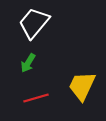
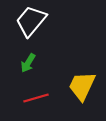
white trapezoid: moved 3 px left, 2 px up
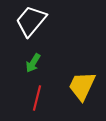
green arrow: moved 5 px right
red line: moved 1 px right; rotated 60 degrees counterclockwise
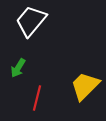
green arrow: moved 15 px left, 5 px down
yellow trapezoid: moved 3 px right; rotated 20 degrees clockwise
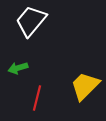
green arrow: rotated 42 degrees clockwise
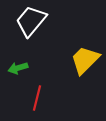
yellow trapezoid: moved 26 px up
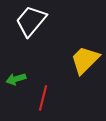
green arrow: moved 2 px left, 11 px down
red line: moved 6 px right
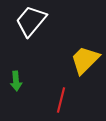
green arrow: moved 2 px down; rotated 78 degrees counterclockwise
red line: moved 18 px right, 2 px down
